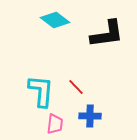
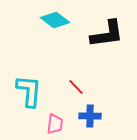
cyan L-shape: moved 12 px left
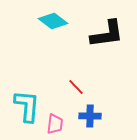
cyan diamond: moved 2 px left, 1 px down
cyan L-shape: moved 2 px left, 15 px down
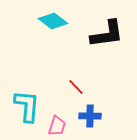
pink trapezoid: moved 2 px right, 2 px down; rotated 10 degrees clockwise
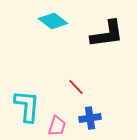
blue cross: moved 2 px down; rotated 10 degrees counterclockwise
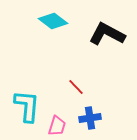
black L-shape: rotated 144 degrees counterclockwise
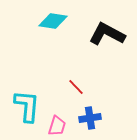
cyan diamond: rotated 28 degrees counterclockwise
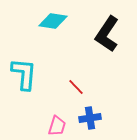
black L-shape: rotated 84 degrees counterclockwise
cyan L-shape: moved 3 px left, 32 px up
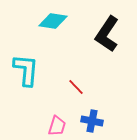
cyan L-shape: moved 2 px right, 4 px up
blue cross: moved 2 px right, 3 px down; rotated 20 degrees clockwise
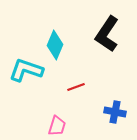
cyan diamond: moved 2 px right, 24 px down; rotated 76 degrees counterclockwise
cyan L-shape: rotated 76 degrees counterclockwise
red line: rotated 66 degrees counterclockwise
blue cross: moved 23 px right, 9 px up
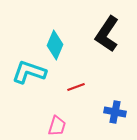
cyan L-shape: moved 3 px right, 2 px down
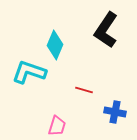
black L-shape: moved 1 px left, 4 px up
red line: moved 8 px right, 3 px down; rotated 36 degrees clockwise
